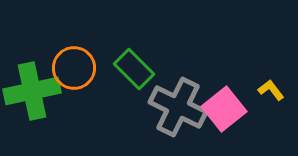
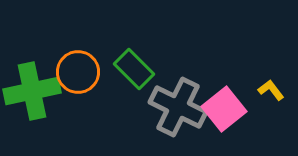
orange circle: moved 4 px right, 4 px down
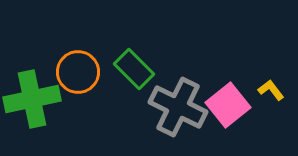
green cross: moved 8 px down
pink square: moved 4 px right, 4 px up
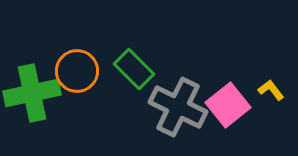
orange circle: moved 1 px left, 1 px up
green cross: moved 6 px up
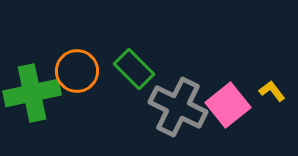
yellow L-shape: moved 1 px right, 1 px down
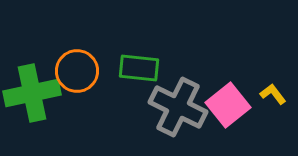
green rectangle: moved 5 px right, 1 px up; rotated 39 degrees counterclockwise
yellow L-shape: moved 1 px right, 3 px down
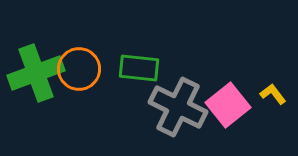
orange circle: moved 2 px right, 2 px up
green cross: moved 4 px right, 20 px up; rotated 8 degrees counterclockwise
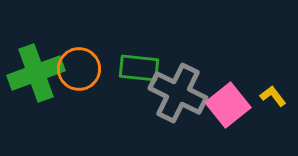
yellow L-shape: moved 2 px down
gray cross: moved 14 px up
